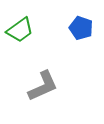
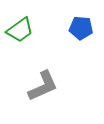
blue pentagon: rotated 15 degrees counterclockwise
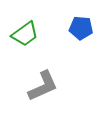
green trapezoid: moved 5 px right, 4 px down
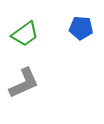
gray L-shape: moved 19 px left, 3 px up
